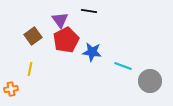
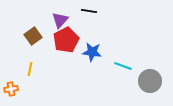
purple triangle: rotated 18 degrees clockwise
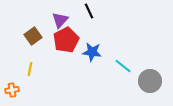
black line: rotated 56 degrees clockwise
cyan line: rotated 18 degrees clockwise
orange cross: moved 1 px right, 1 px down
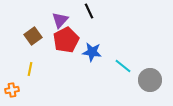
gray circle: moved 1 px up
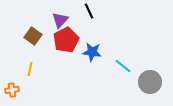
brown square: rotated 18 degrees counterclockwise
gray circle: moved 2 px down
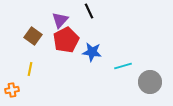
cyan line: rotated 54 degrees counterclockwise
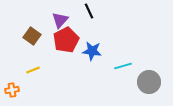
brown square: moved 1 px left
blue star: moved 1 px up
yellow line: moved 3 px right, 1 px down; rotated 56 degrees clockwise
gray circle: moved 1 px left
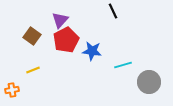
black line: moved 24 px right
cyan line: moved 1 px up
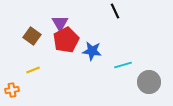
black line: moved 2 px right
purple triangle: moved 3 px down; rotated 12 degrees counterclockwise
